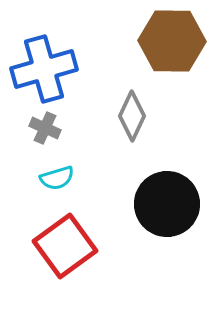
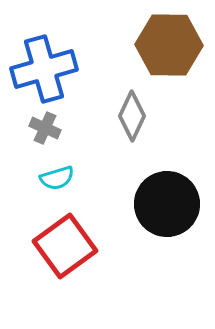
brown hexagon: moved 3 px left, 4 px down
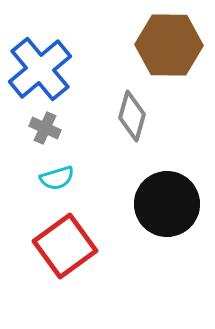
blue cross: moved 4 px left; rotated 24 degrees counterclockwise
gray diamond: rotated 9 degrees counterclockwise
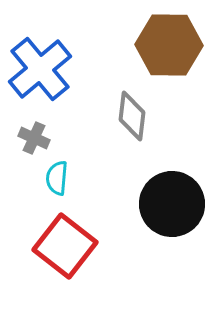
gray diamond: rotated 9 degrees counterclockwise
gray cross: moved 11 px left, 10 px down
cyan semicircle: rotated 112 degrees clockwise
black circle: moved 5 px right
red square: rotated 16 degrees counterclockwise
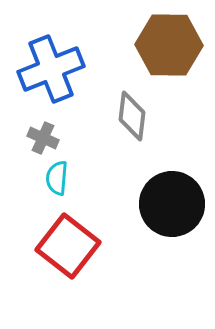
blue cross: moved 11 px right; rotated 18 degrees clockwise
gray cross: moved 9 px right
red square: moved 3 px right
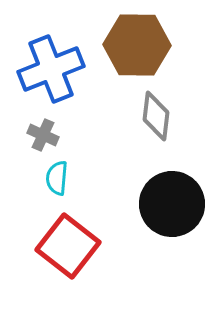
brown hexagon: moved 32 px left
gray diamond: moved 24 px right
gray cross: moved 3 px up
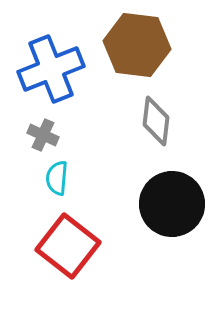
brown hexagon: rotated 6 degrees clockwise
gray diamond: moved 5 px down
